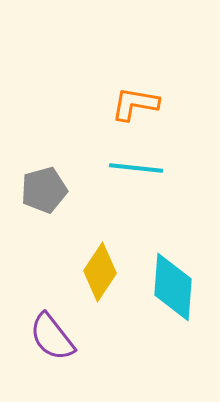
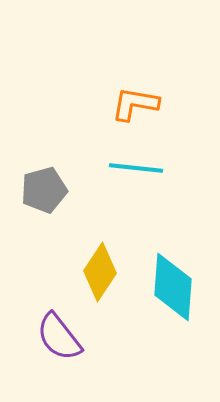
purple semicircle: moved 7 px right
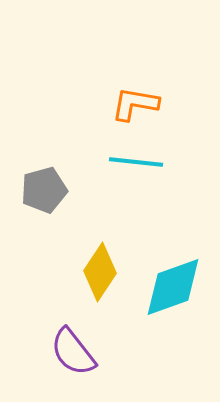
cyan line: moved 6 px up
cyan diamond: rotated 66 degrees clockwise
purple semicircle: moved 14 px right, 15 px down
